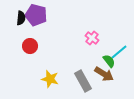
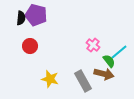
pink cross: moved 1 px right, 7 px down
brown arrow: rotated 18 degrees counterclockwise
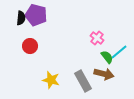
pink cross: moved 4 px right, 7 px up
green semicircle: moved 2 px left, 4 px up
yellow star: moved 1 px right, 1 px down
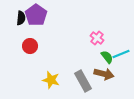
purple pentagon: rotated 20 degrees clockwise
cyan line: moved 2 px right, 2 px down; rotated 18 degrees clockwise
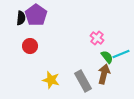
brown arrow: rotated 90 degrees counterclockwise
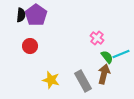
black semicircle: moved 3 px up
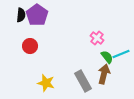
purple pentagon: moved 1 px right
yellow star: moved 5 px left, 3 px down
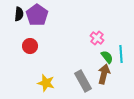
black semicircle: moved 2 px left, 1 px up
cyan line: rotated 72 degrees counterclockwise
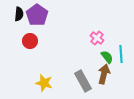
red circle: moved 5 px up
yellow star: moved 2 px left
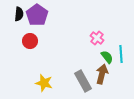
brown arrow: moved 2 px left
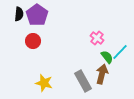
red circle: moved 3 px right
cyan line: moved 1 px left, 2 px up; rotated 48 degrees clockwise
